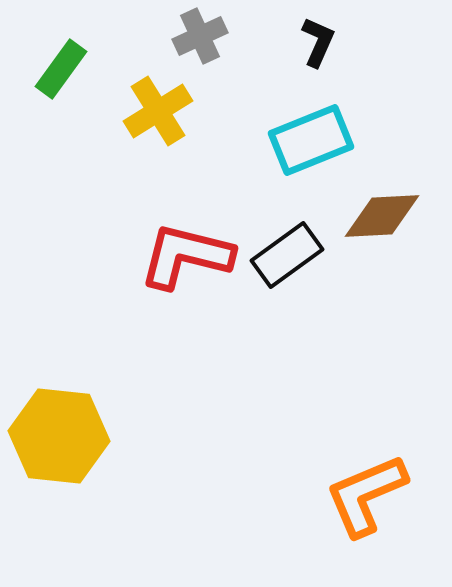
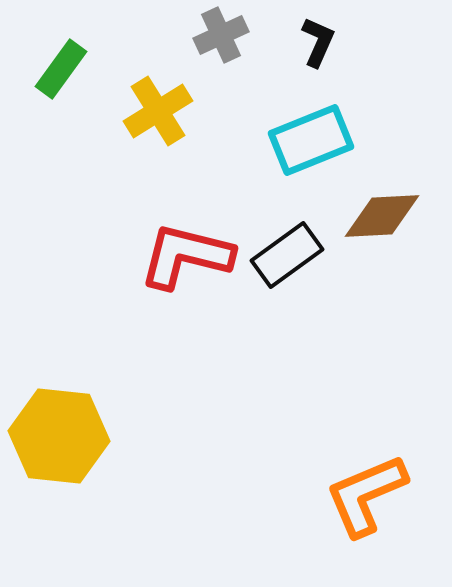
gray cross: moved 21 px right, 1 px up
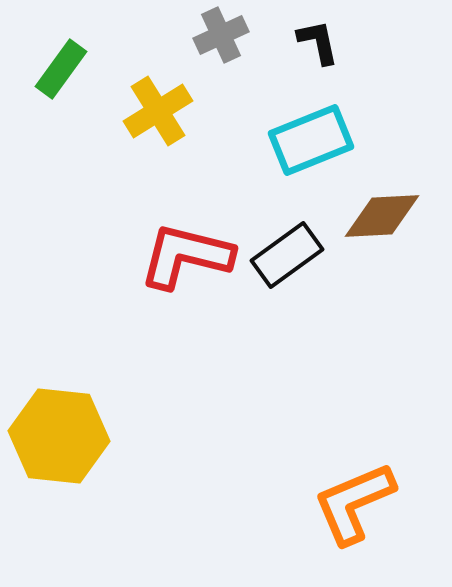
black L-shape: rotated 36 degrees counterclockwise
orange L-shape: moved 12 px left, 8 px down
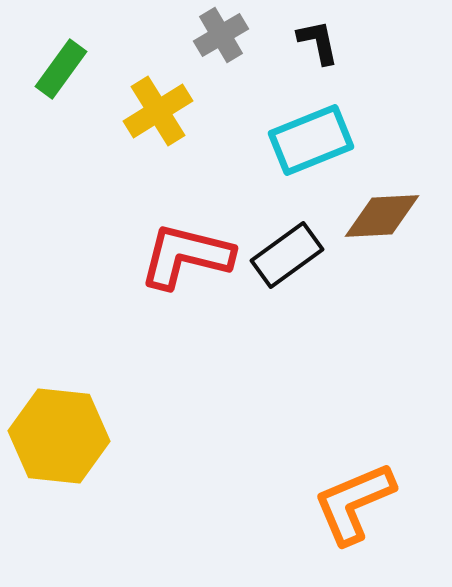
gray cross: rotated 6 degrees counterclockwise
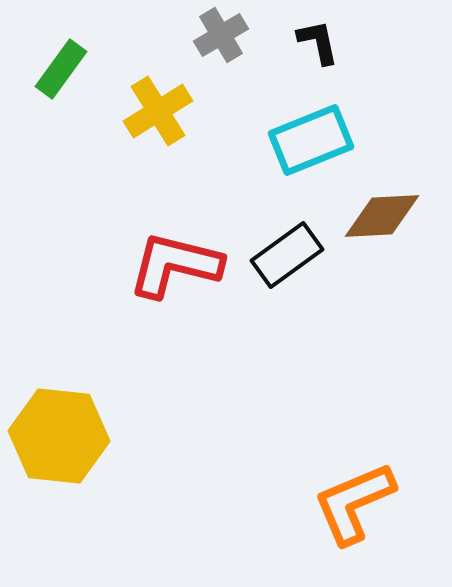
red L-shape: moved 11 px left, 9 px down
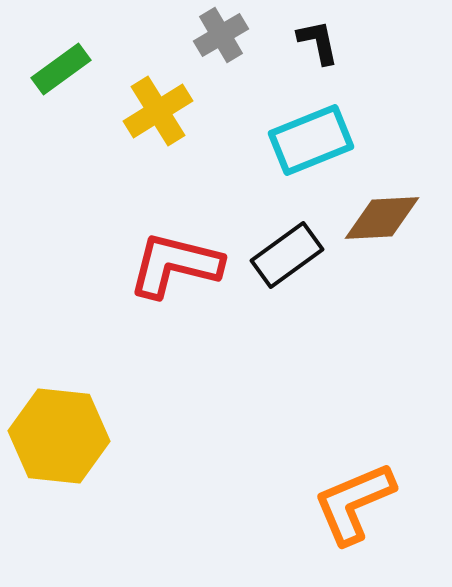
green rectangle: rotated 18 degrees clockwise
brown diamond: moved 2 px down
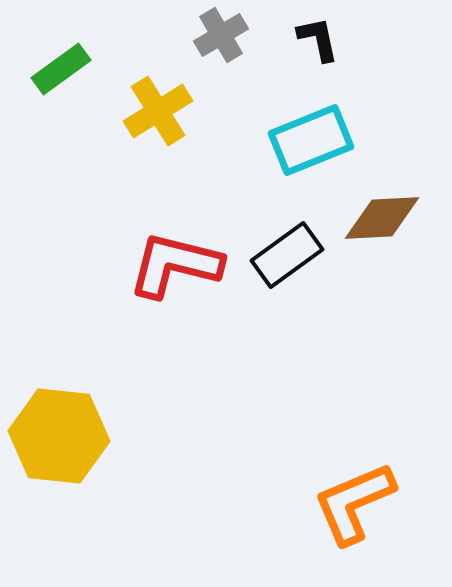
black L-shape: moved 3 px up
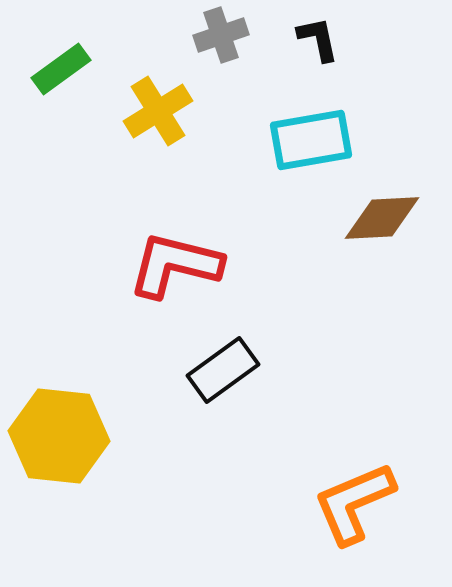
gray cross: rotated 12 degrees clockwise
cyan rectangle: rotated 12 degrees clockwise
black rectangle: moved 64 px left, 115 px down
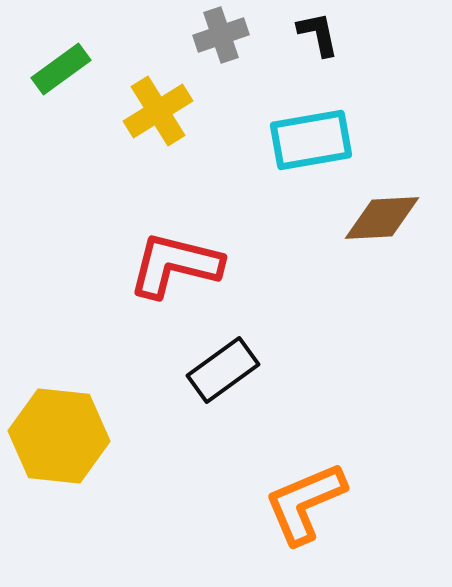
black L-shape: moved 5 px up
orange L-shape: moved 49 px left
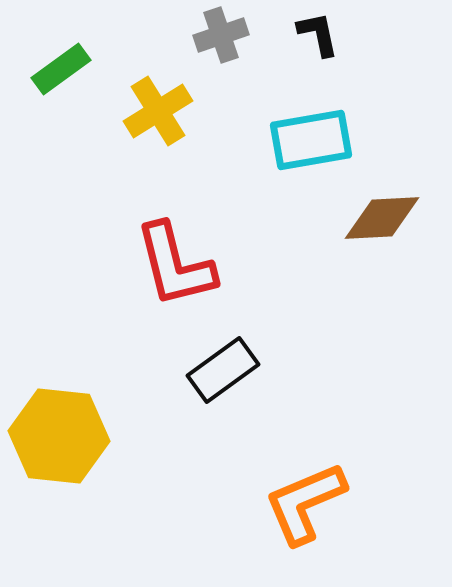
red L-shape: rotated 118 degrees counterclockwise
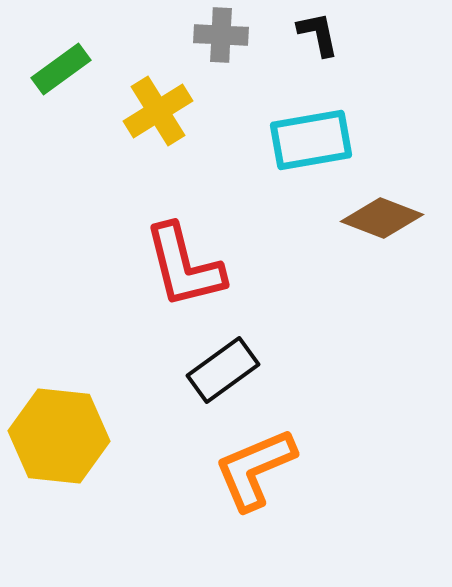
gray cross: rotated 22 degrees clockwise
brown diamond: rotated 24 degrees clockwise
red L-shape: moved 9 px right, 1 px down
orange L-shape: moved 50 px left, 34 px up
